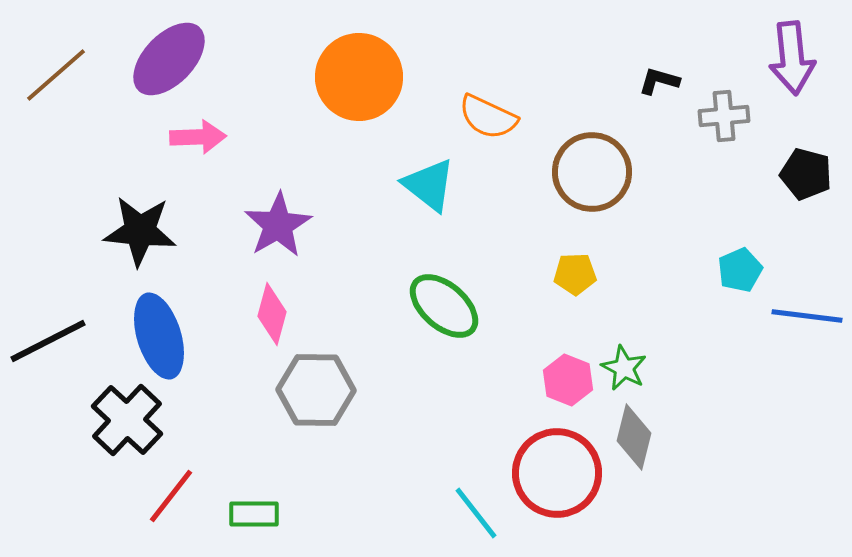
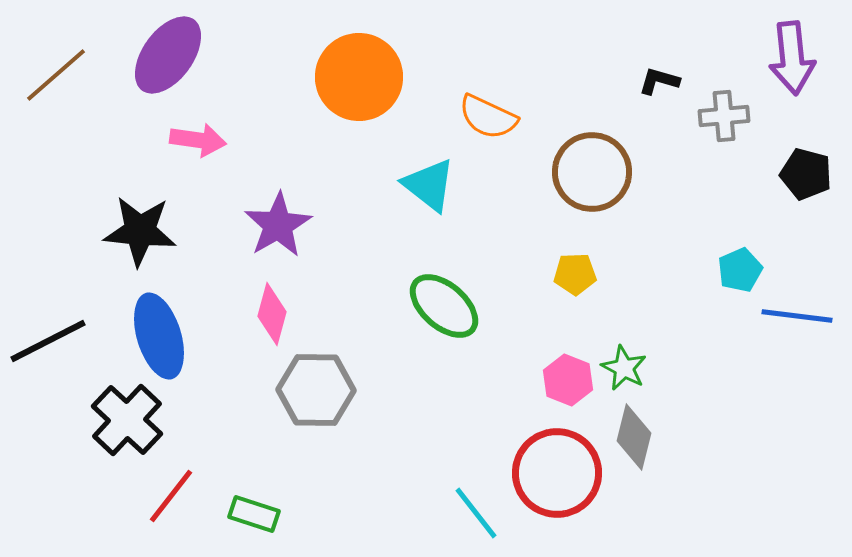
purple ellipse: moved 1 px left, 4 px up; rotated 8 degrees counterclockwise
pink arrow: moved 3 px down; rotated 10 degrees clockwise
blue line: moved 10 px left
green rectangle: rotated 18 degrees clockwise
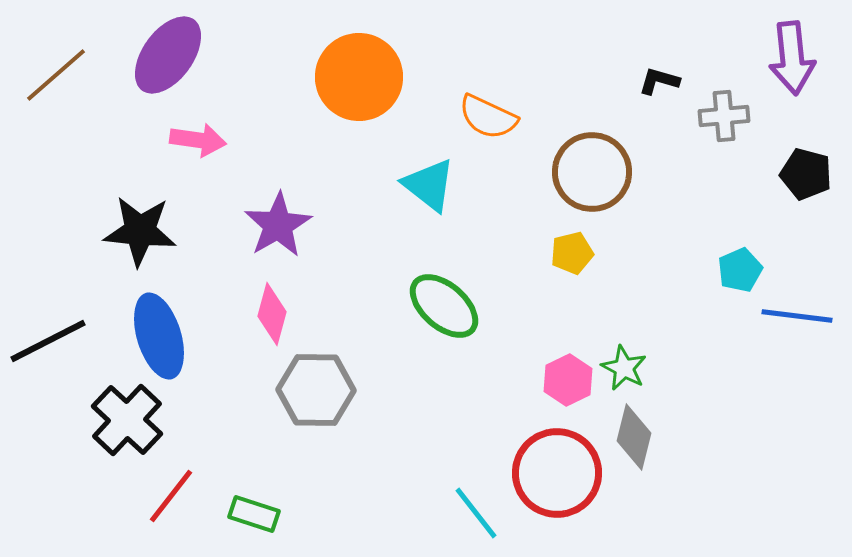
yellow pentagon: moved 3 px left, 21 px up; rotated 12 degrees counterclockwise
pink hexagon: rotated 12 degrees clockwise
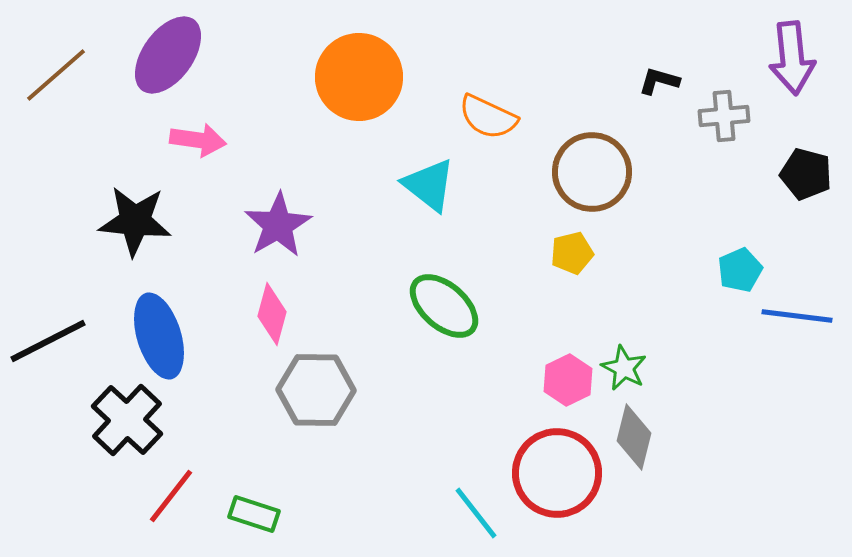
black star: moved 5 px left, 10 px up
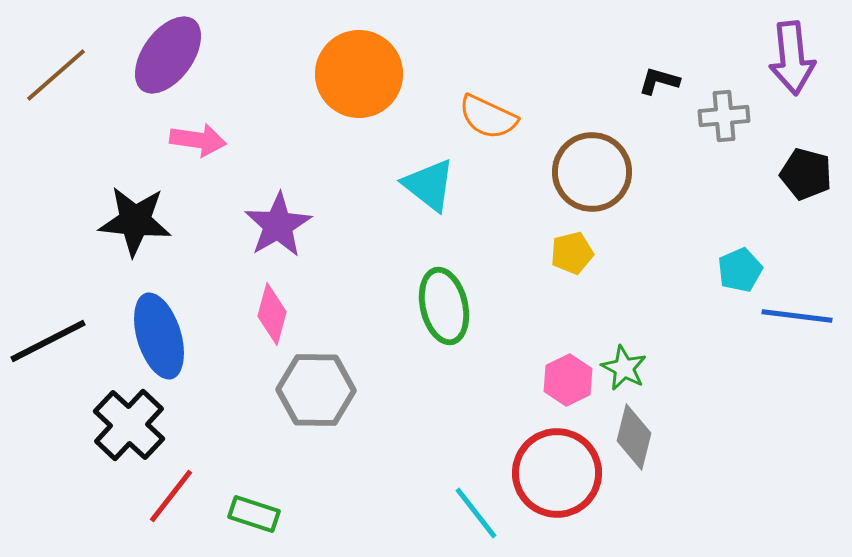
orange circle: moved 3 px up
green ellipse: rotated 36 degrees clockwise
black cross: moved 2 px right, 5 px down
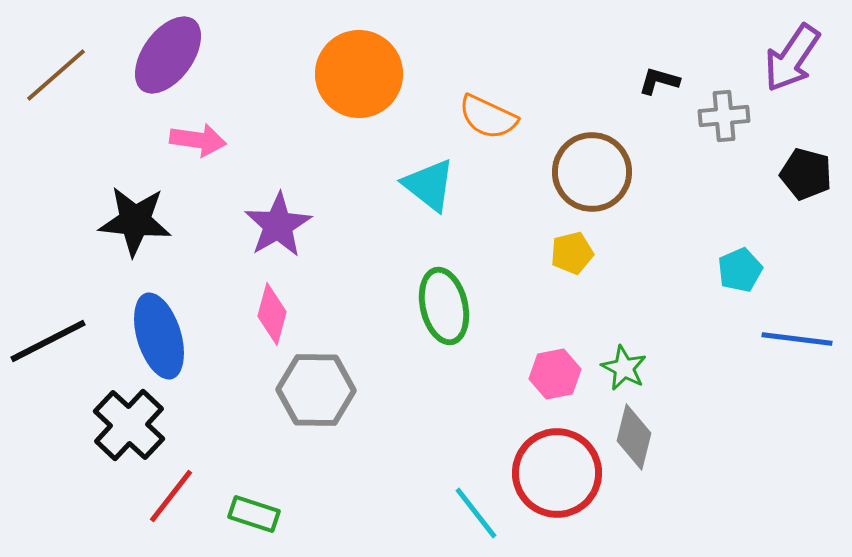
purple arrow: rotated 40 degrees clockwise
blue line: moved 23 px down
pink hexagon: moved 13 px left, 6 px up; rotated 15 degrees clockwise
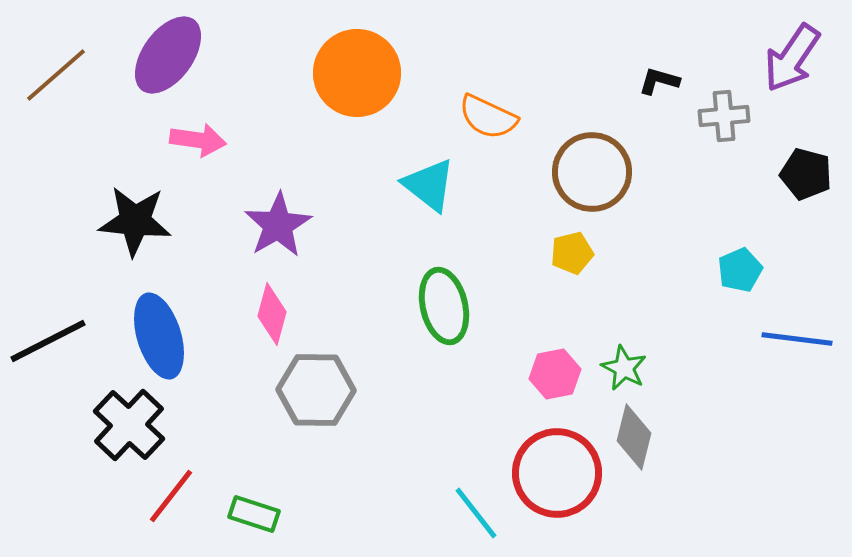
orange circle: moved 2 px left, 1 px up
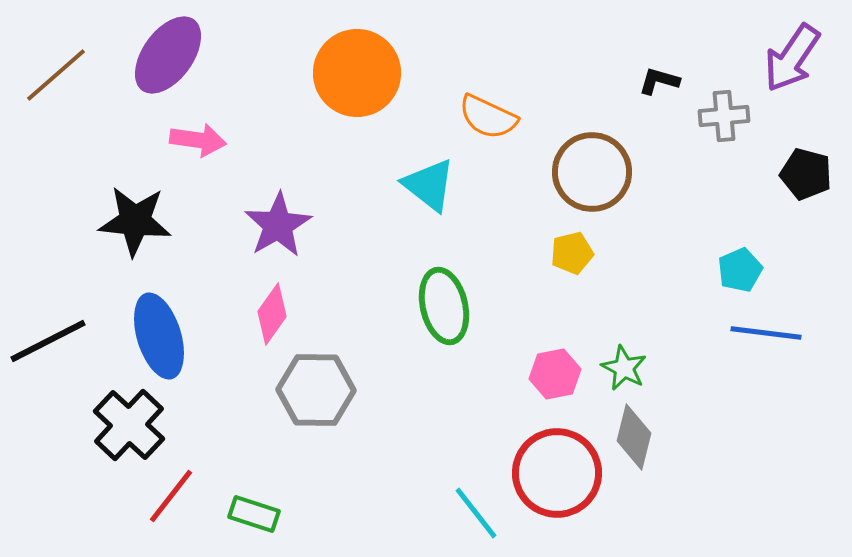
pink diamond: rotated 20 degrees clockwise
blue line: moved 31 px left, 6 px up
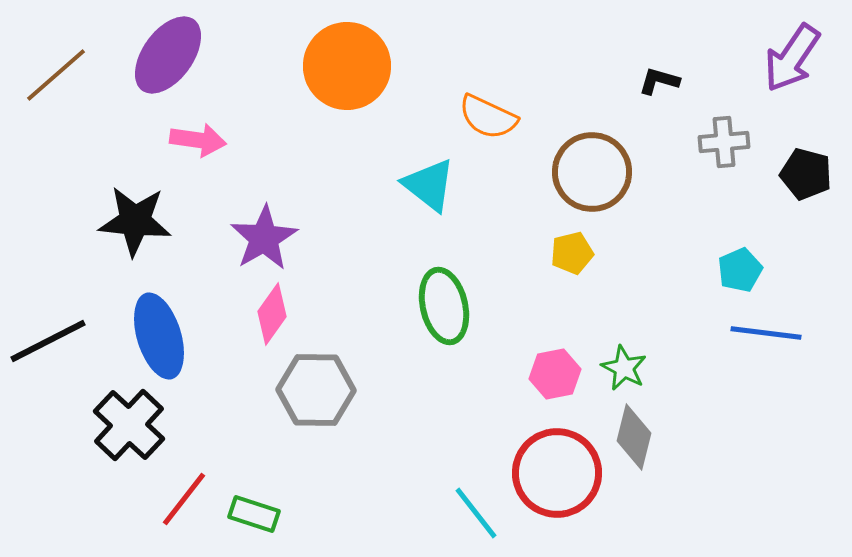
orange circle: moved 10 px left, 7 px up
gray cross: moved 26 px down
purple star: moved 14 px left, 13 px down
red line: moved 13 px right, 3 px down
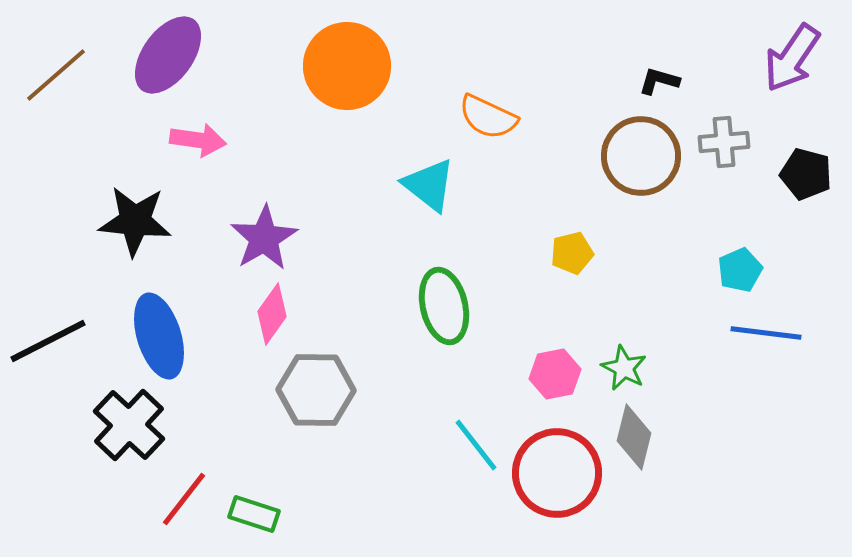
brown circle: moved 49 px right, 16 px up
cyan line: moved 68 px up
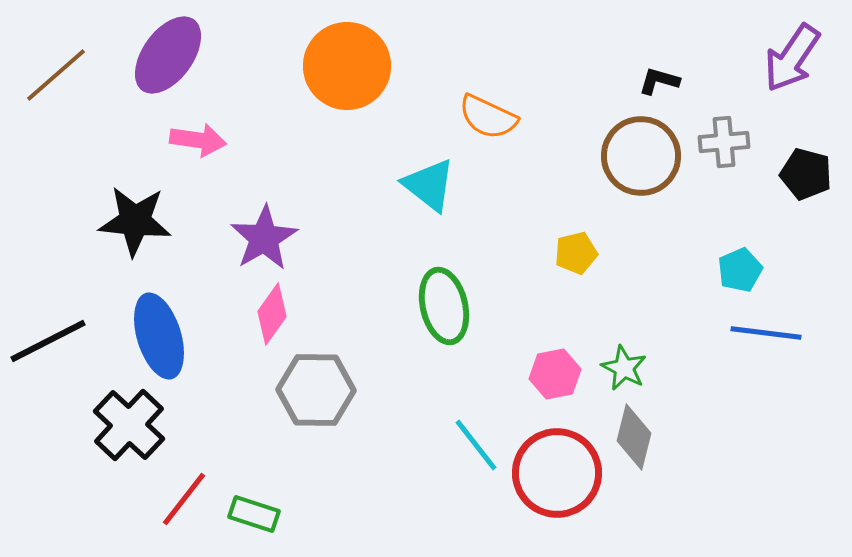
yellow pentagon: moved 4 px right
